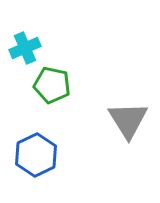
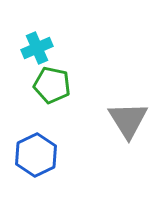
cyan cross: moved 12 px right
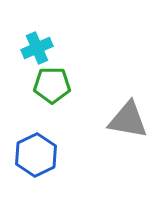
green pentagon: rotated 12 degrees counterclockwise
gray triangle: rotated 48 degrees counterclockwise
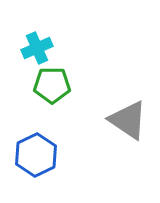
gray triangle: rotated 24 degrees clockwise
